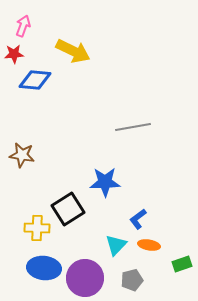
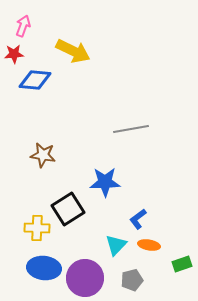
gray line: moved 2 px left, 2 px down
brown star: moved 21 px right
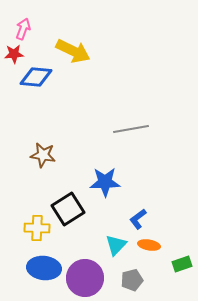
pink arrow: moved 3 px down
blue diamond: moved 1 px right, 3 px up
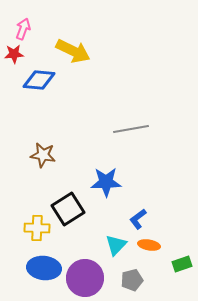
blue diamond: moved 3 px right, 3 px down
blue star: moved 1 px right
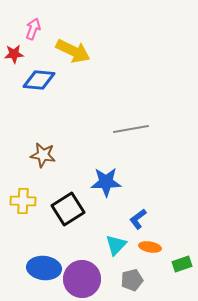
pink arrow: moved 10 px right
yellow cross: moved 14 px left, 27 px up
orange ellipse: moved 1 px right, 2 px down
purple circle: moved 3 px left, 1 px down
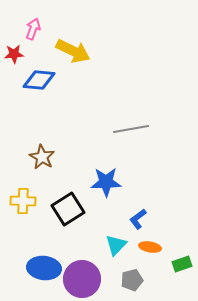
brown star: moved 1 px left, 2 px down; rotated 20 degrees clockwise
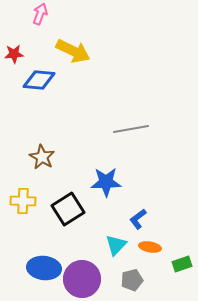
pink arrow: moved 7 px right, 15 px up
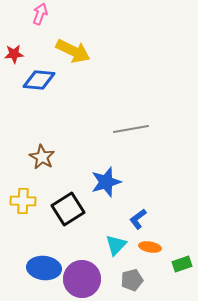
blue star: rotated 16 degrees counterclockwise
